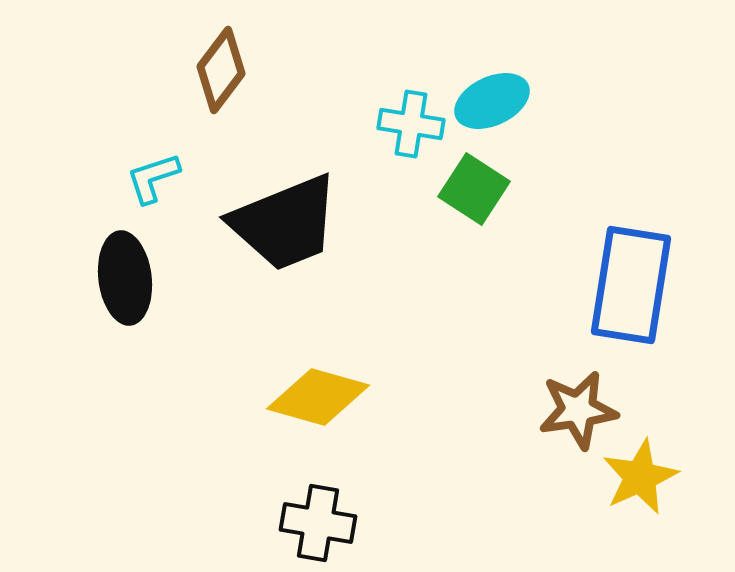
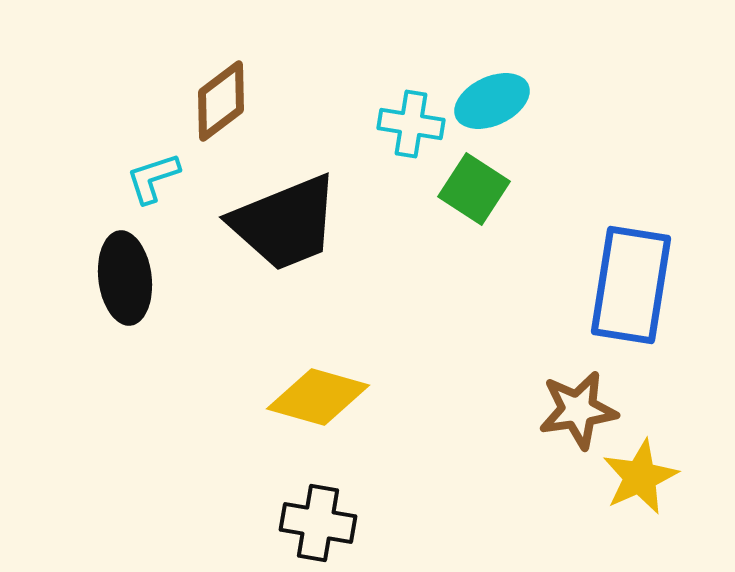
brown diamond: moved 31 px down; rotated 16 degrees clockwise
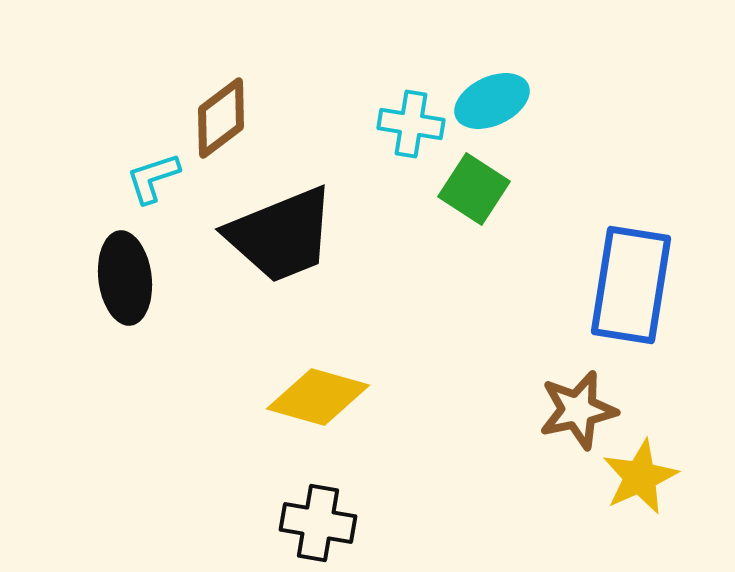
brown diamond: moved 17 px down
black trapezoid: moved 4 px left, 12 px down
brown star: rotated 4 degrees counterclockwise
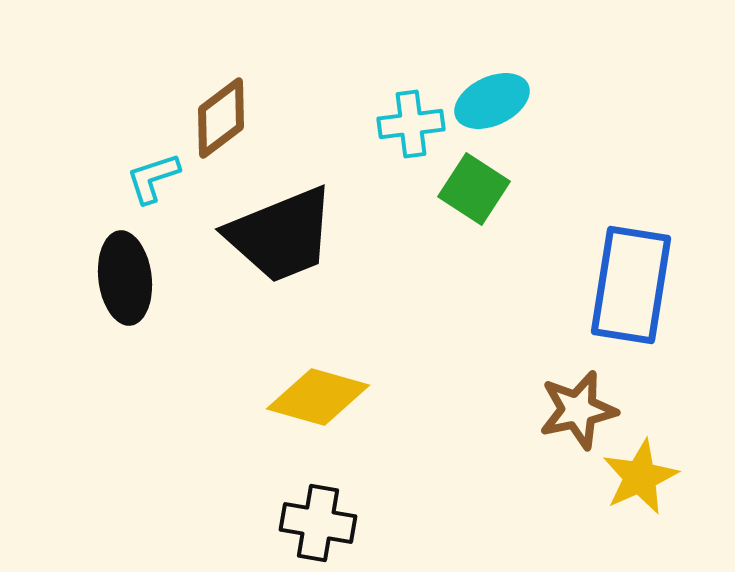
cyan cross: rotated 16 degrees counterclockwise
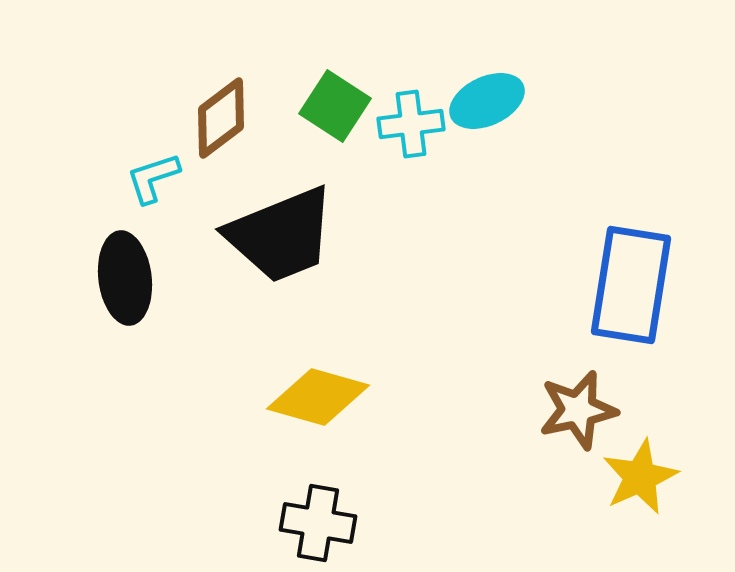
cyan ellipse: moved 5 px left
green square: moved 139 px left, 83 px up
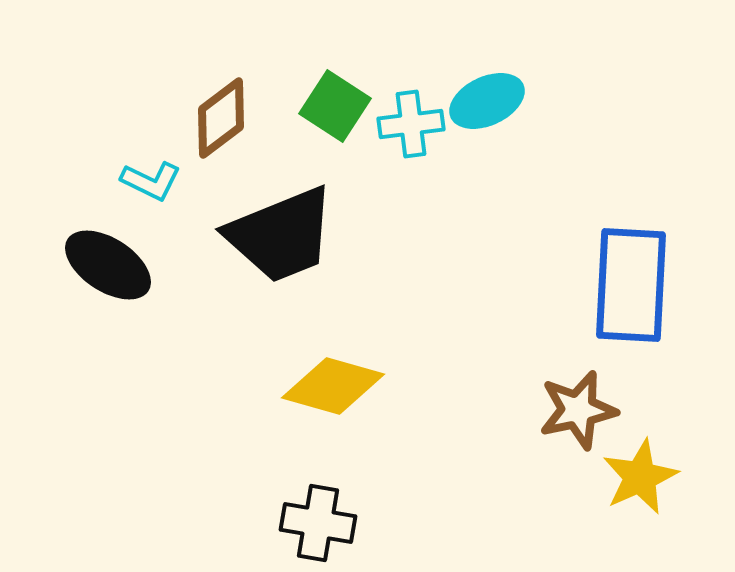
cyan L-shape: moved 2 px left, 3 px down; rotated 136 degrees counterclockwise
black ellipse: moved 17 px left, 13 px up; rotated 50 degrees counterclockwise
blue rectangle: rotated 6 degrees counterclockwise
yellow diamond: moved 15 px right, 11 px up
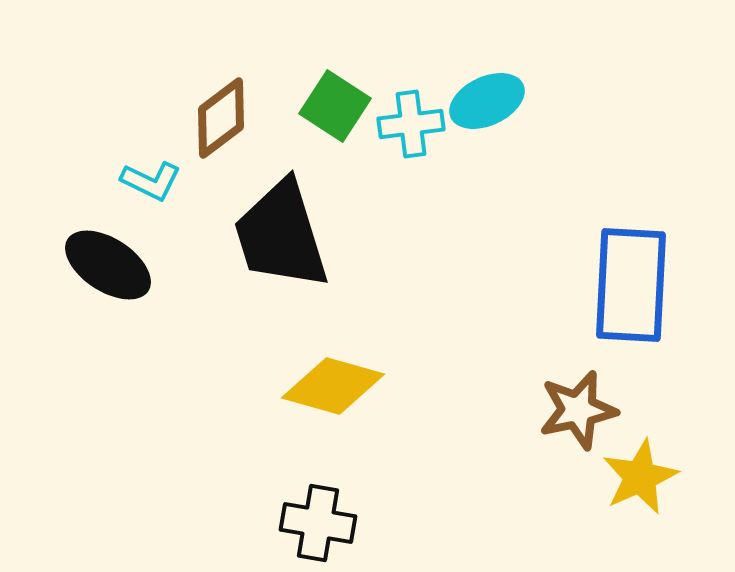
black trapezoid: rotated 95 degrees clockwise
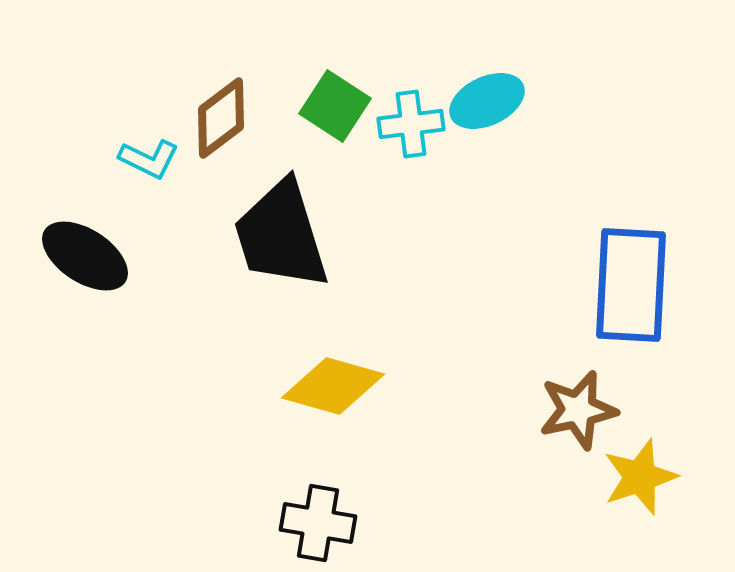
cyan L-shape: moved 2 px left, 22 px up
black ellipse: moved 23 px left, 9 px up
yellow star: rotated 6 degrees clockwise
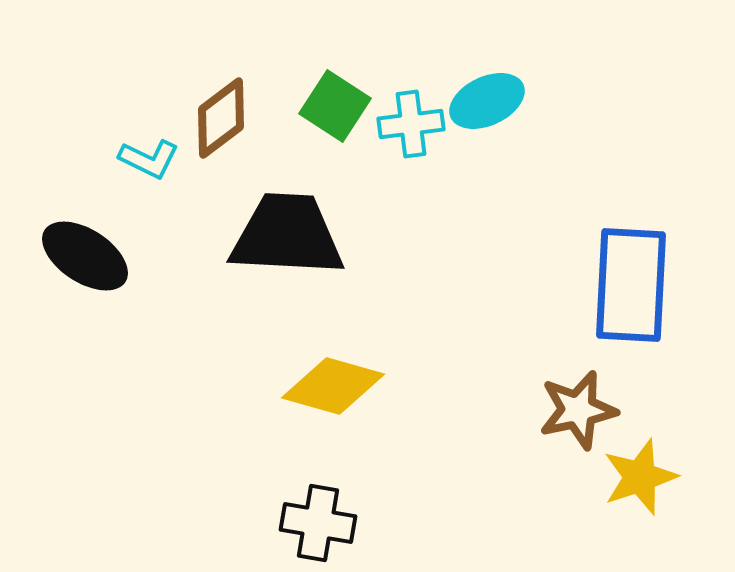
black trapezoid: moved 6 px right; rotated 110 degrees clockwise
